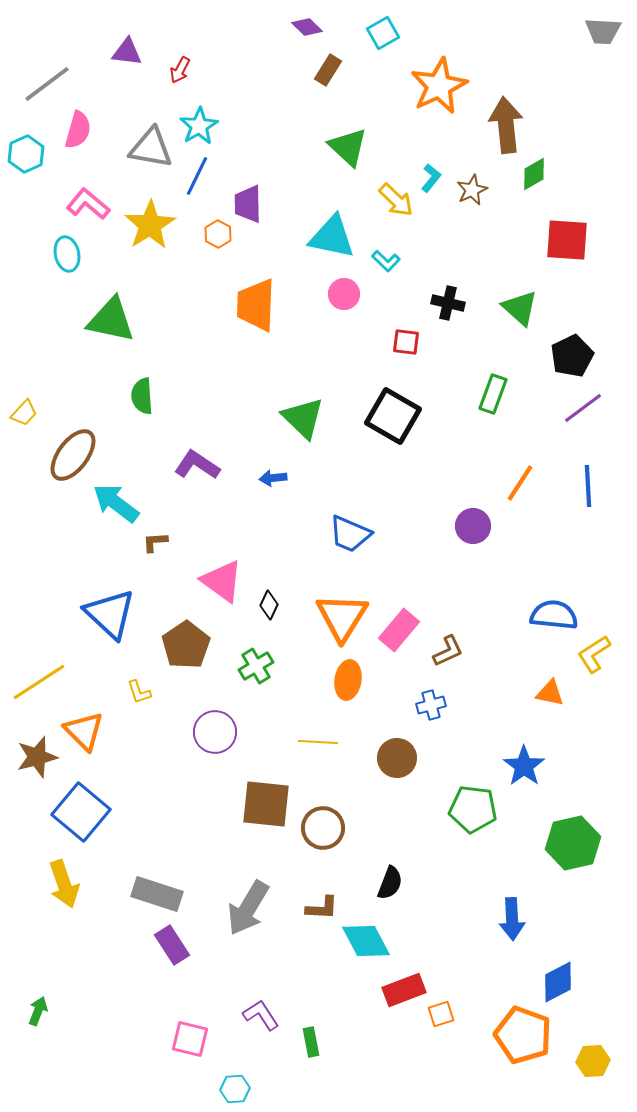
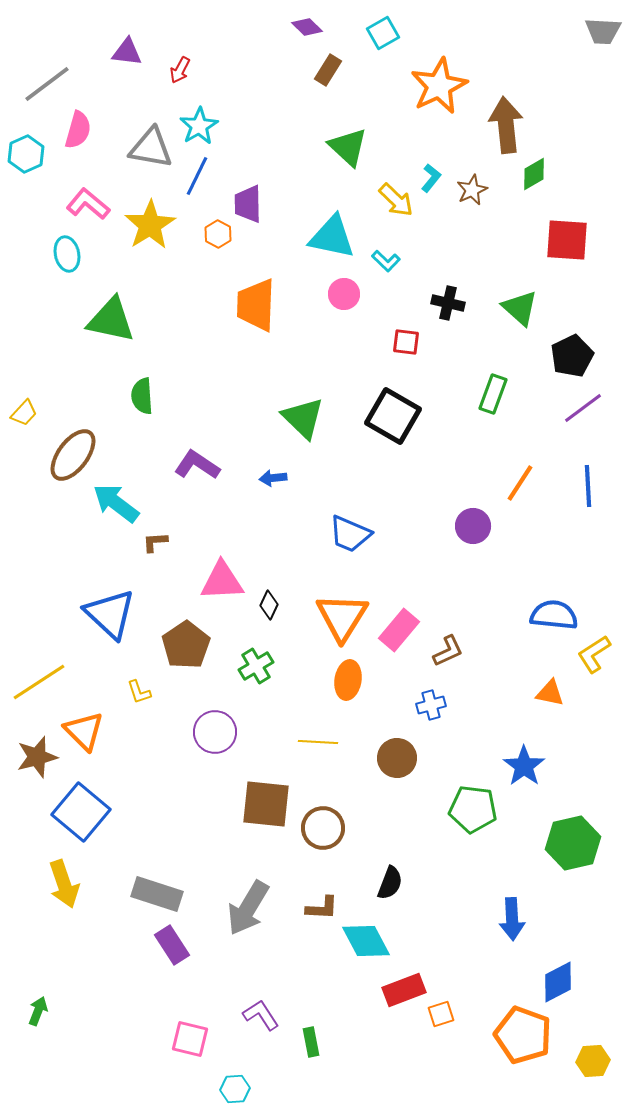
pink triangle at (222, 581): rotated 39 degrees counterclockwise
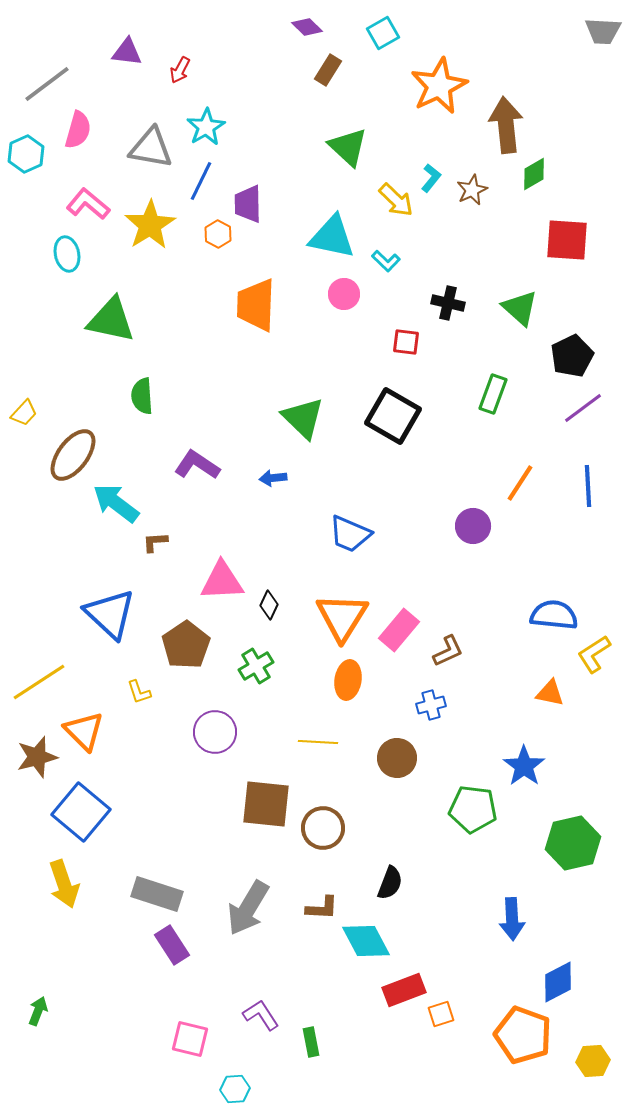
cyan star at (199, 126): moved 7 px right, 1 px down
blue line at (197, 176): moved 4 px right, 5 px down
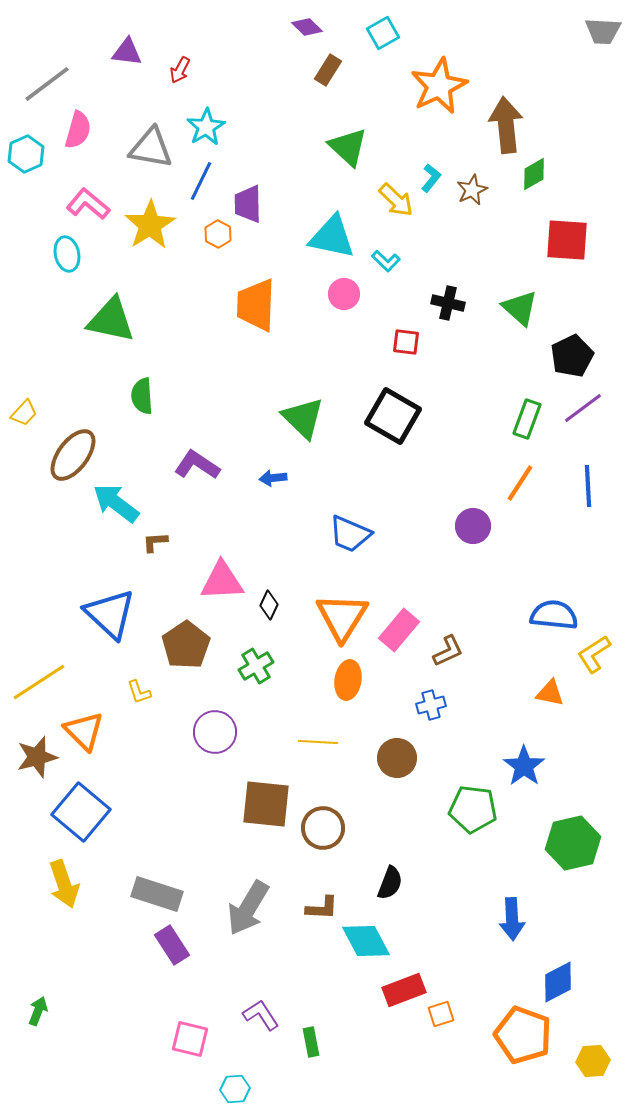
green rectangle at (493, 394): moved 34 px right, 25 px down
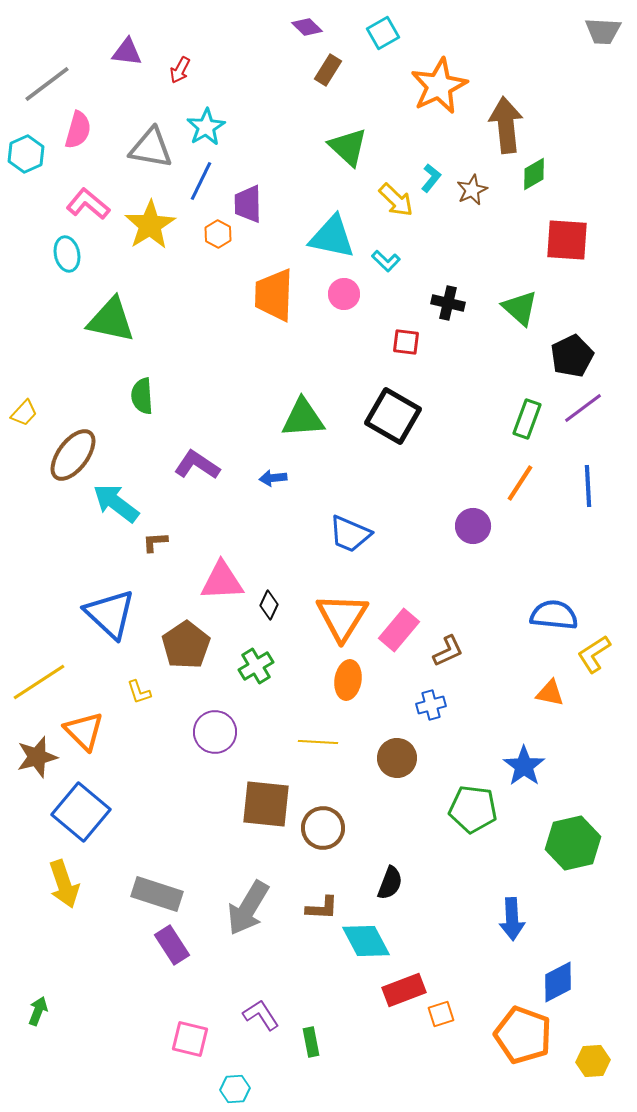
orange trapezoid at (256, 305): moved 18 px right, 10 px up
green triangle at (303, 418): rotated 48 degrees counterclockwise
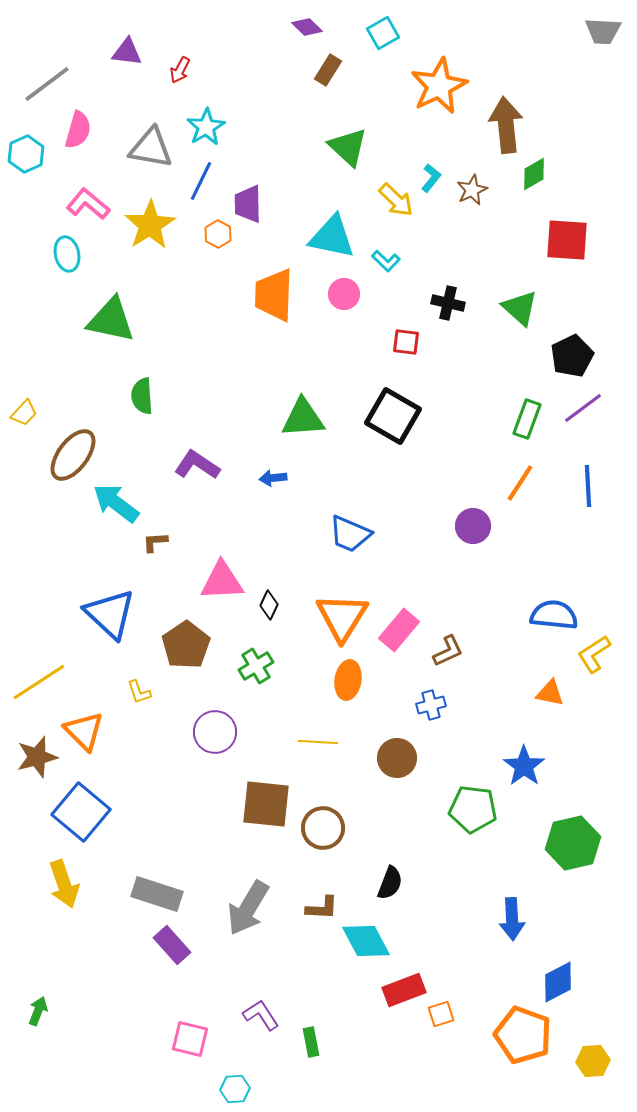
purple rectangle at (172, 945): rotated 9 degrees counterclockwise
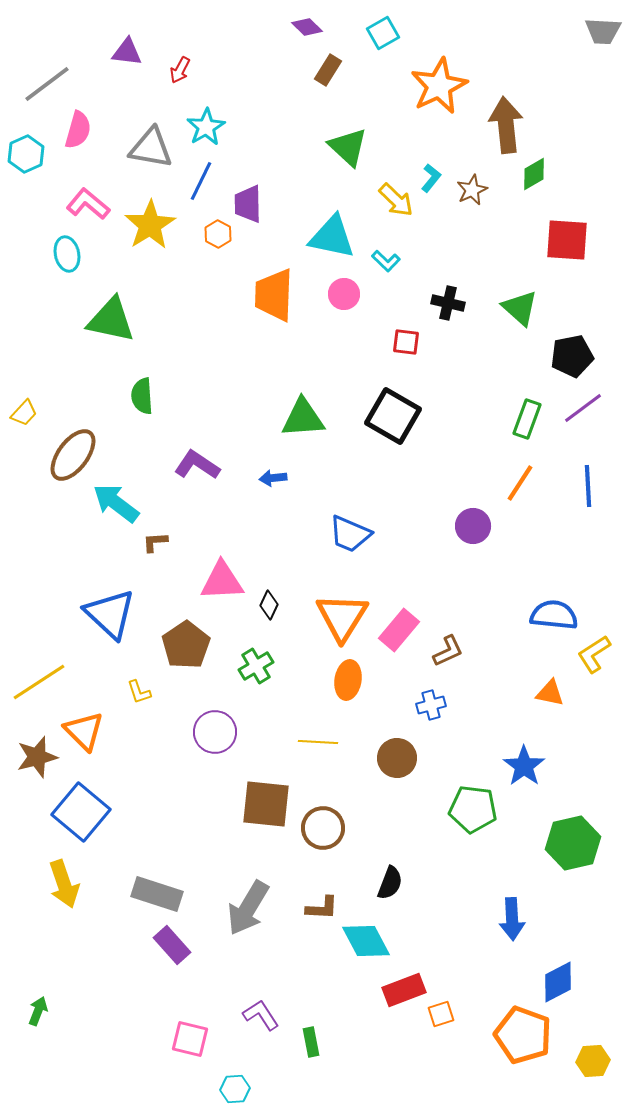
black pentagon at (572, 356): rotated 15 degrees clockwise
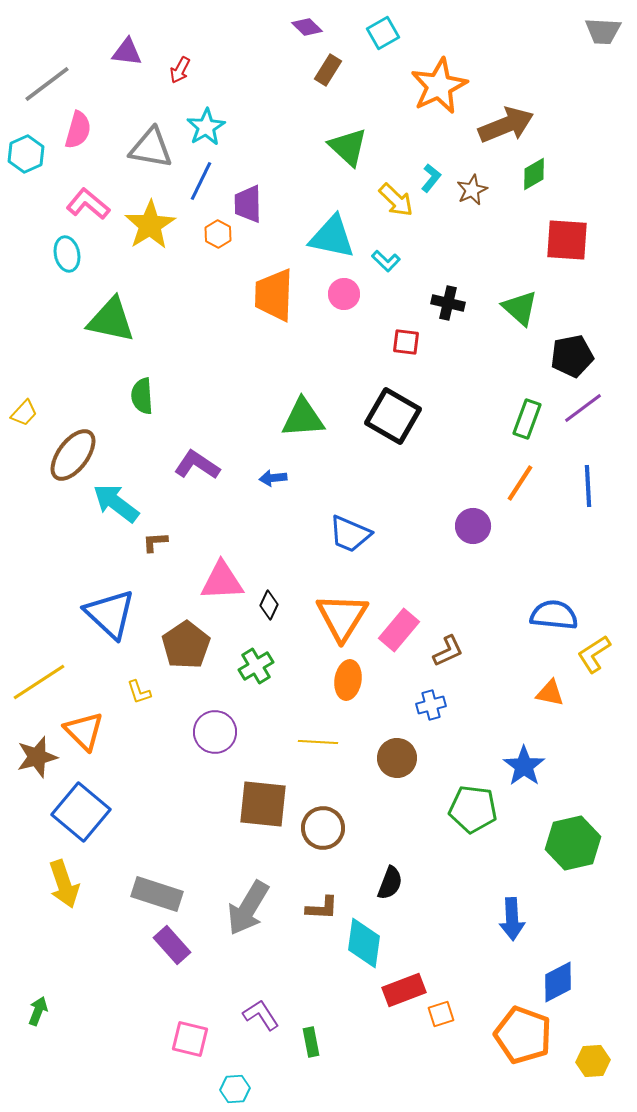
brown arrow at (506, 125): rotated 74 degrees clockwise
brown square at (266, 804): moved 3 px left
cyan diamond at (366, 941): moved 2 px left, 2 px down; rotated 36 degrees clockwise
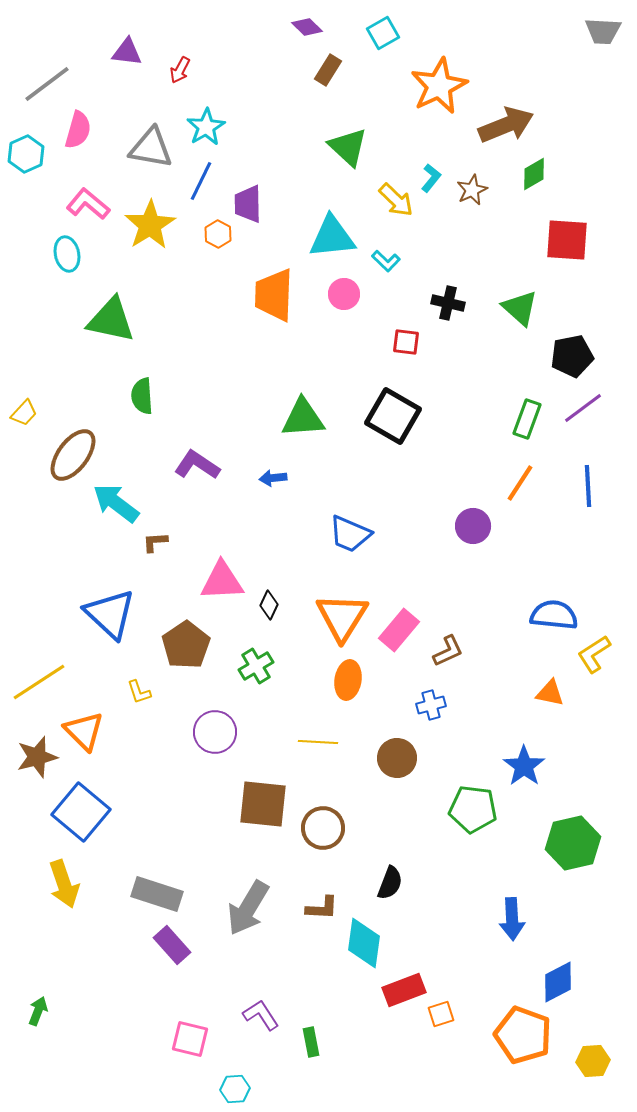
cyan triangle at (332, 237): rotated 18 degrees counterclockwise
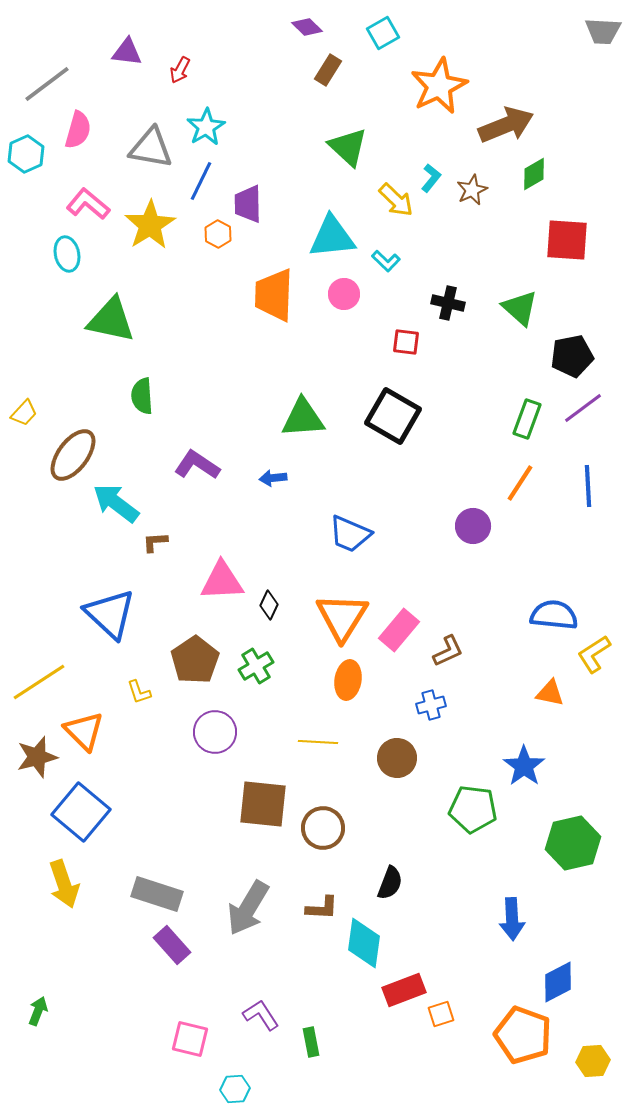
brown pentagon at (186, 645): moved 9 px right, 15 px down
